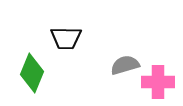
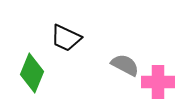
black trapezoid: rotated 24 degrees clockwise
gray semicircle: rotated 44 degrees clockwise
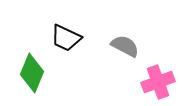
gray semicircle: moved 19 px up
pink cross: rotated 20 degrees counterclockwise
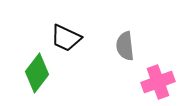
gray semicircle: rotated 124 degrees counterclockwise
green diamond: moved 5 px right; rotated 15 degrees clockwise
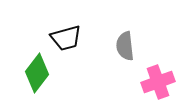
black trapezoid: rotated 40 degrees counterclockwise
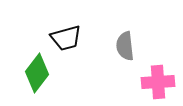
pink cross: rotated 16 degrees clockwise
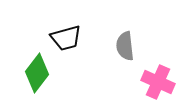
pink cross: rotated 28 degrees clockwise
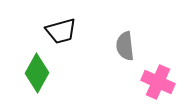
black trapezoid: moved 5 px left, 7 px up
green diamond: rotated 9 degrees counterclockwise
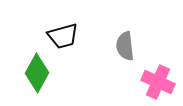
black trapezoid: moved 2 px right, 5 px down
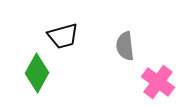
pink cross: rotated 12 degrees clockwise
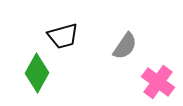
gray semicircle: rotated 140 degrees counterclockwise
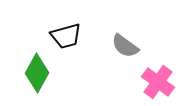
black trapezoid: moved 3 px right
gray semicircle: rotated 92 degrees clockwise
